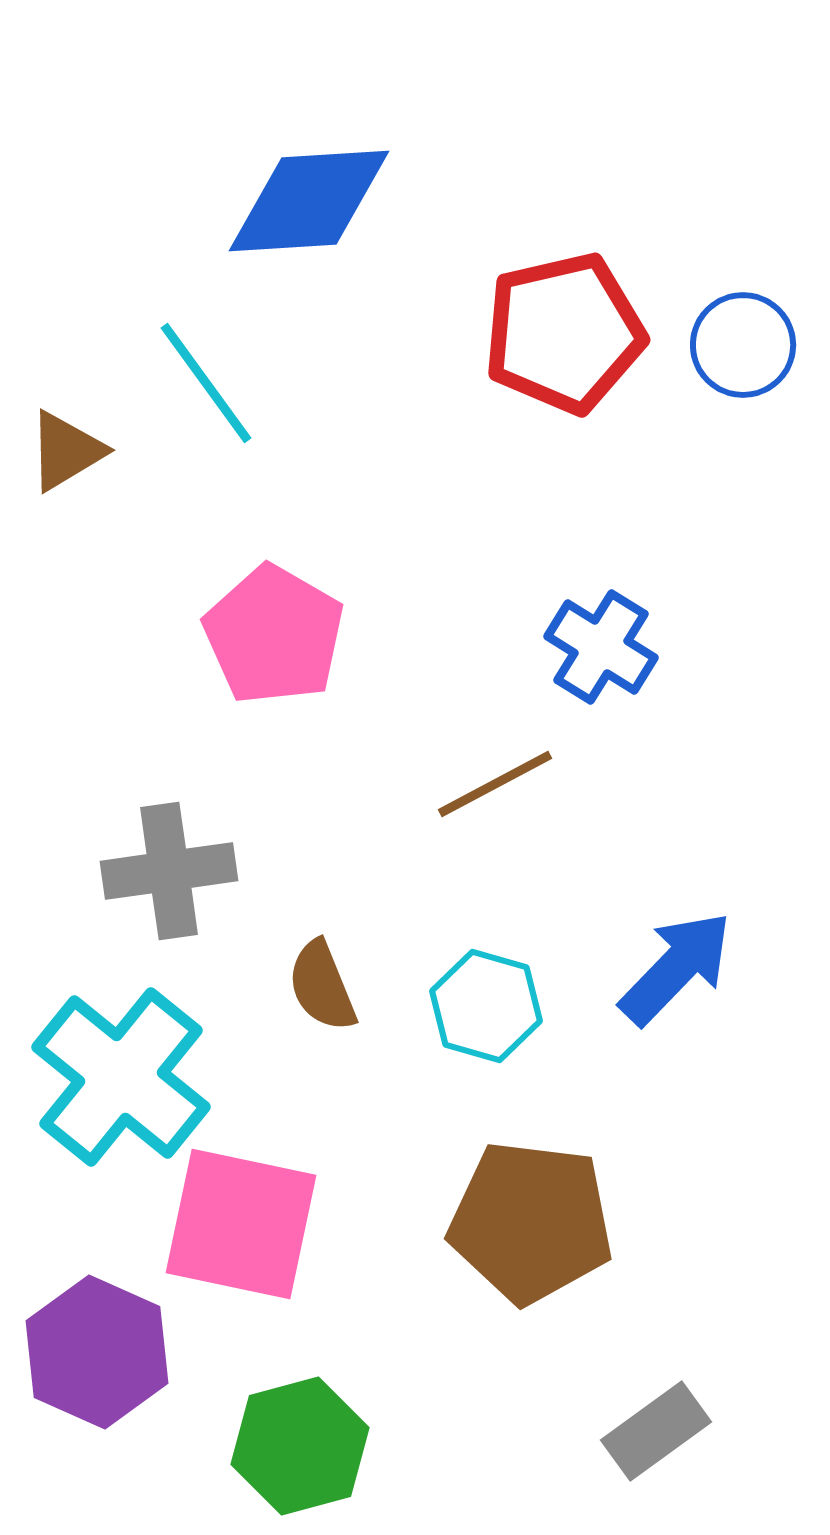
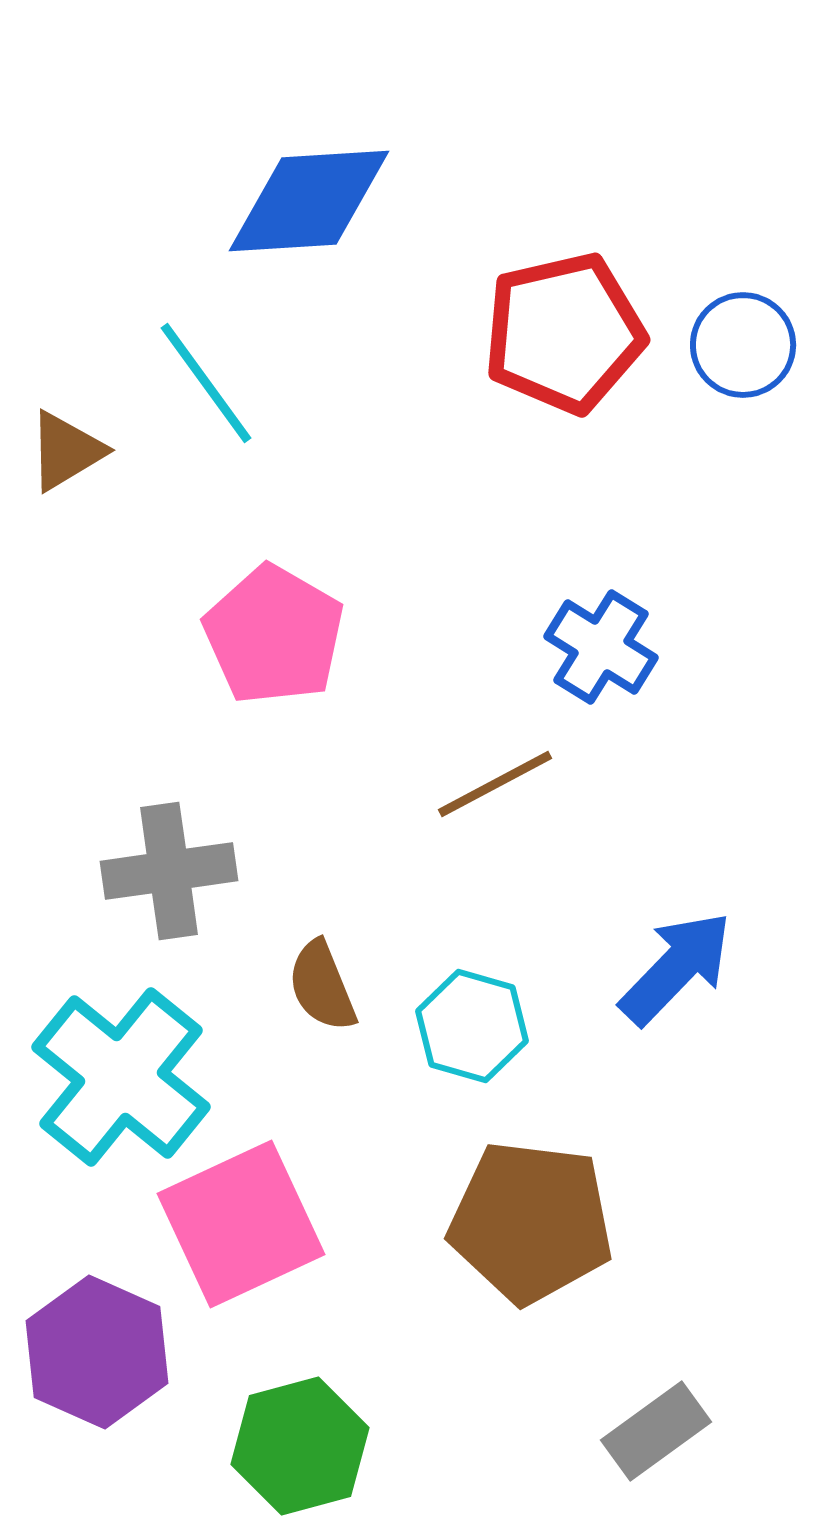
cyan hexagon: moved 14 px left, 20 px down
pink square: rotated 37 degrees counterclockwise
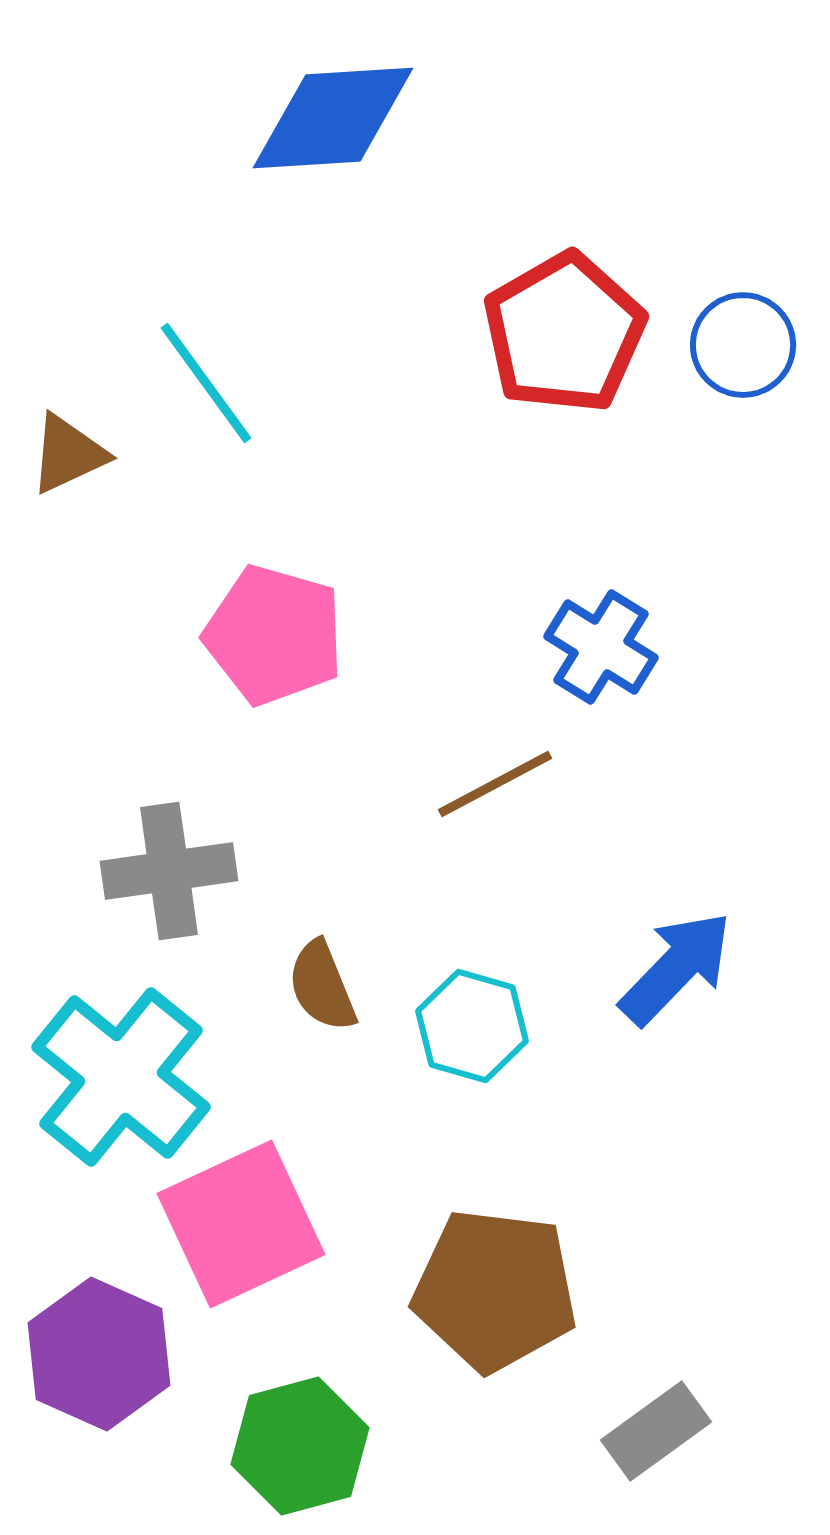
blue diamond: moved 24 px right, 83 px up
red pentagon: rotated 17 degrees counterclockwise
brown triangle: moved 2 px right, 3 px down; rotated 6 degrees clockwise
pink pentagon: rotated 14 degrees counterclockwise
brown pentagon: moved 36 px left, 68 px down
purple hexagon: moved 2 px right, 2 px down
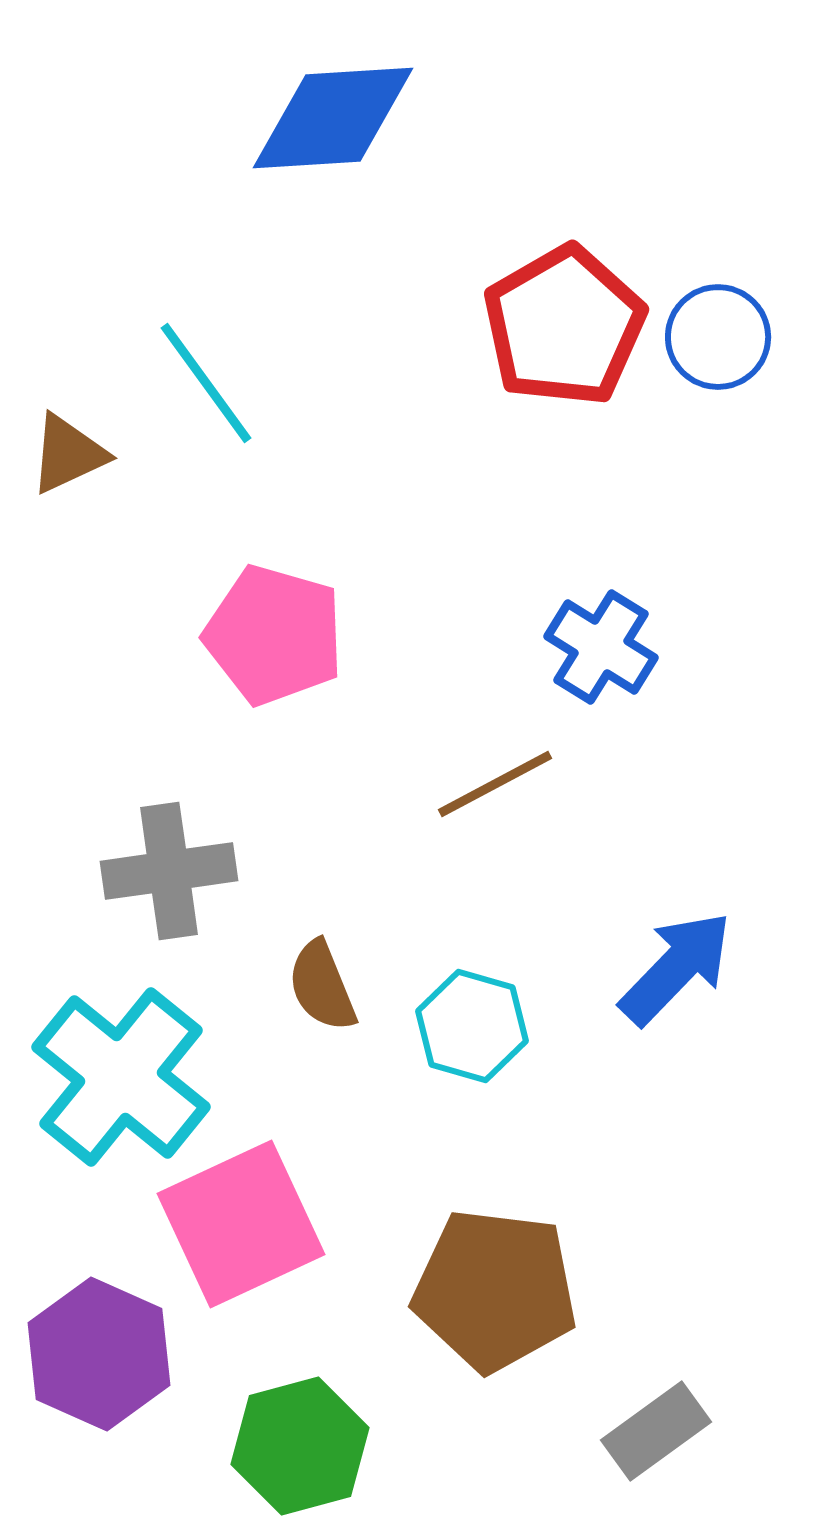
red pentagon: moved 7 px up
blue circle: moved 25 px left, 8 px up
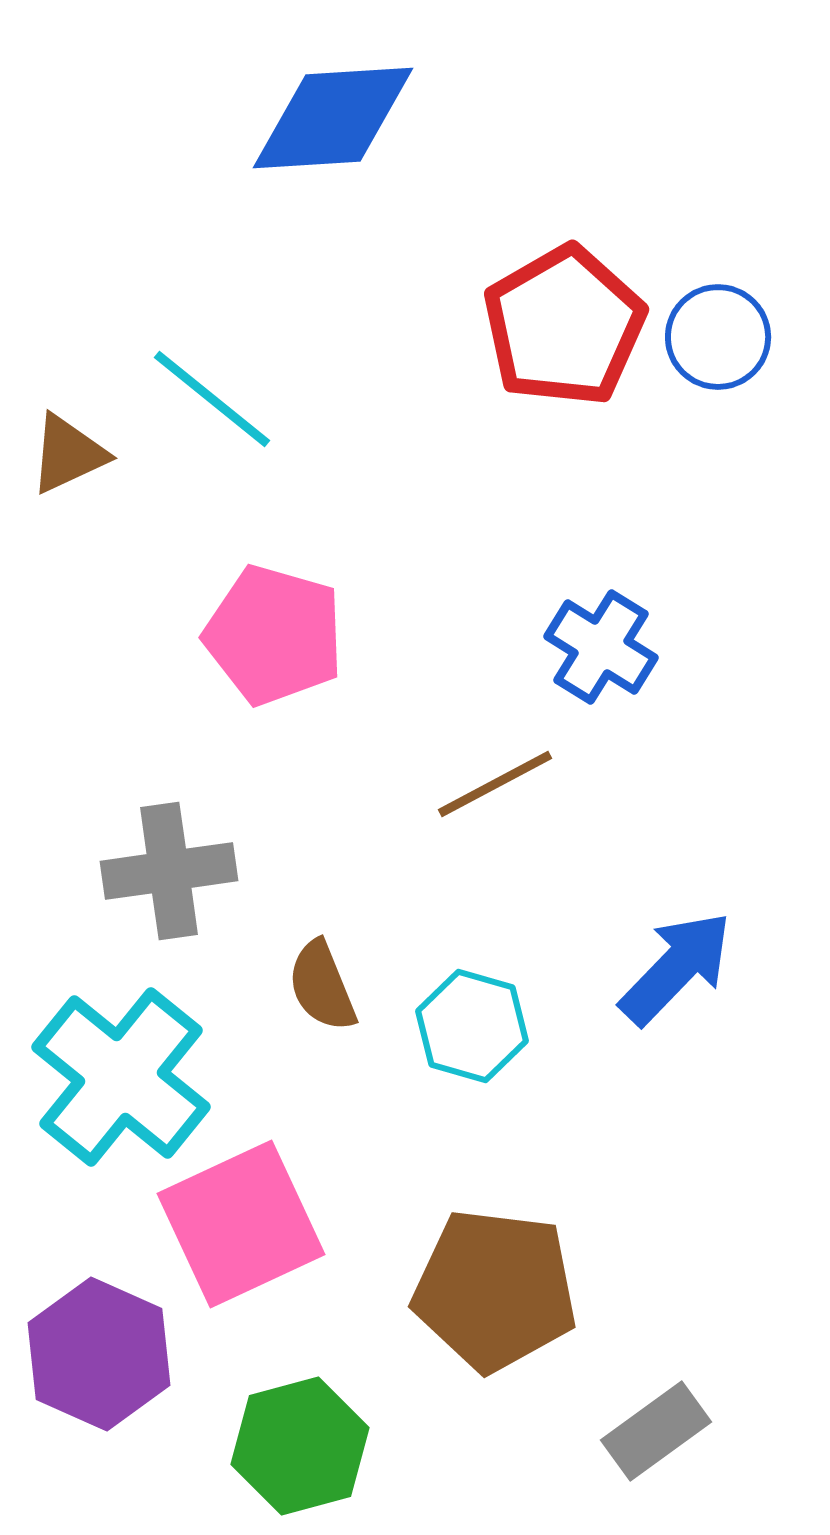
cyan line: moved 6 px right, 16 px down; rotated 15 degrees counterclockwise
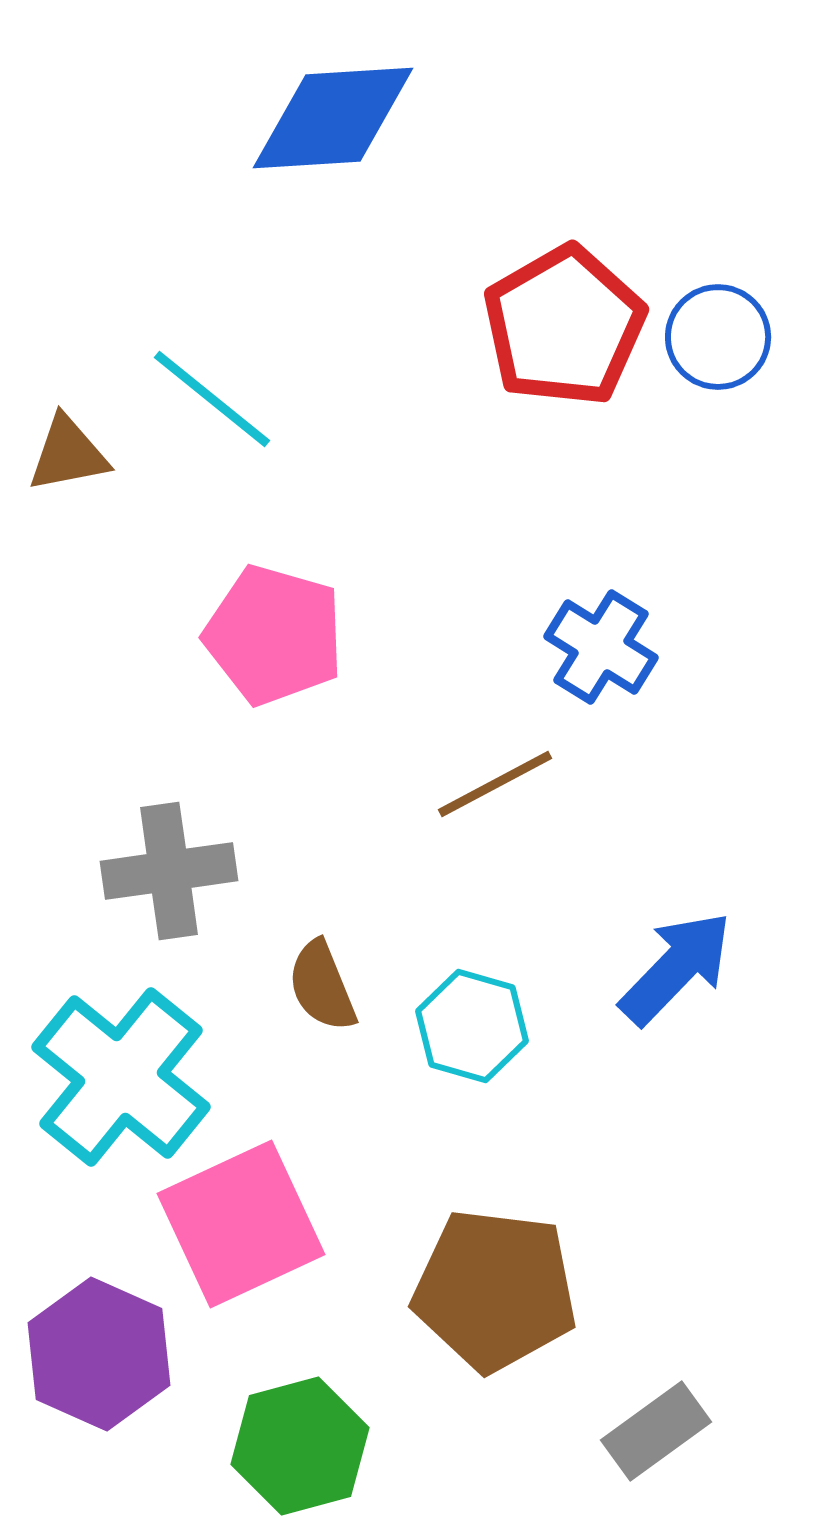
brown triangle: rotated 14 degrees clockwise
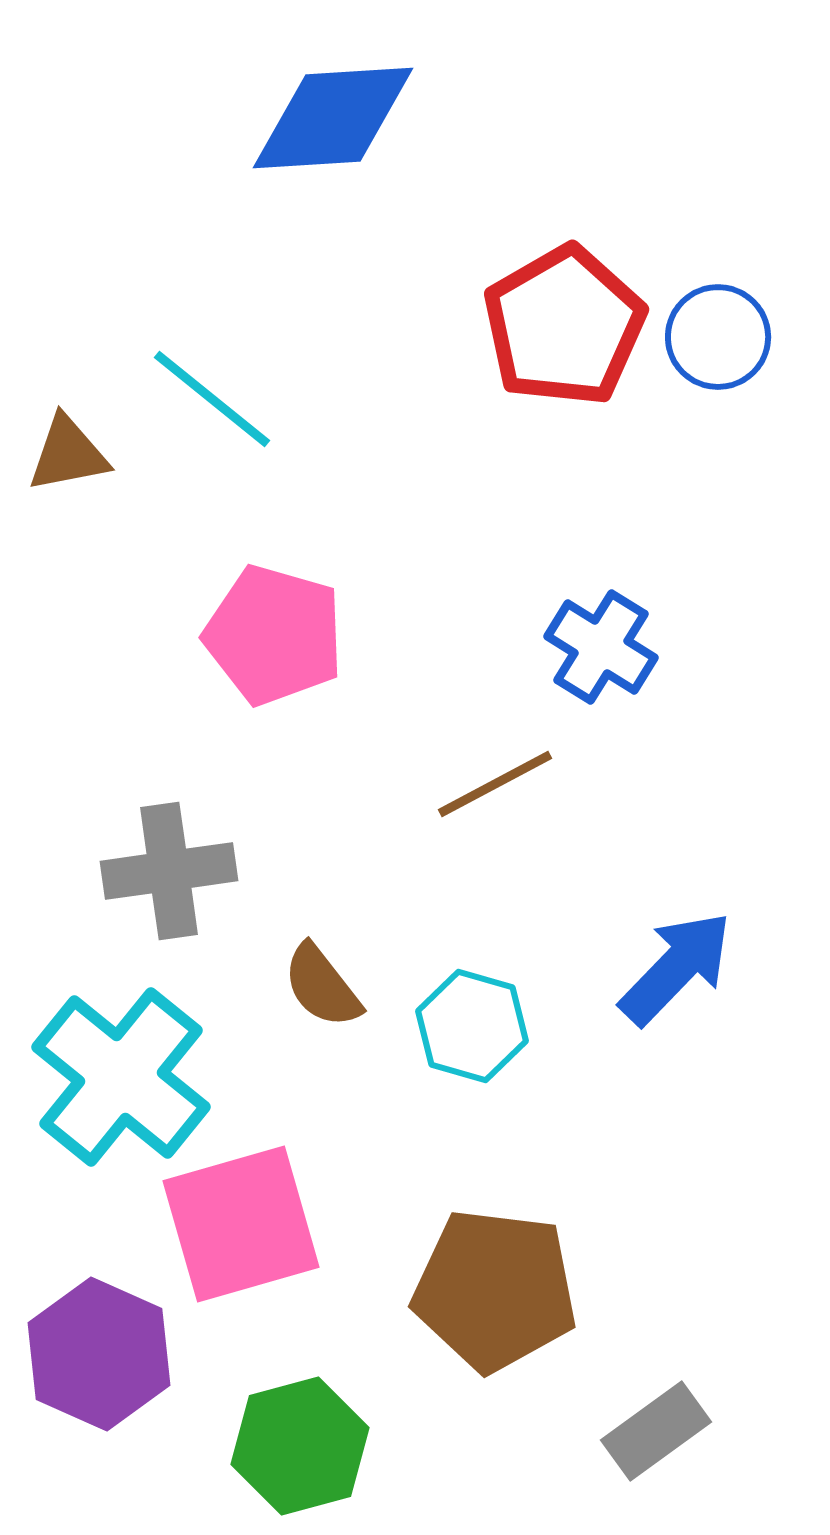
brown semicircle: rotated 16 degrees counterclockwise
pink square: rotated 9 degrees clockwise
